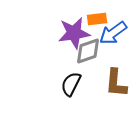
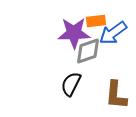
orange rectangle: moved 1 px left, 2 px down
purple star: rotated 8 degrees clockwise
brown L-shape: moved 12 px down
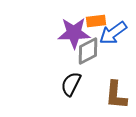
gray diamond: rotated 8 degrees counterclockwise
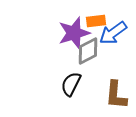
purple star: rotated 16 degrees counterclockwise
